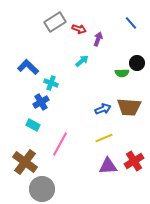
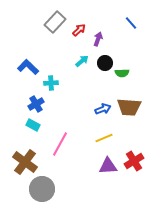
gray rectangle: rotated 15 degrees counterclockwise
red arrow: moved 1 px down; rotated 64 degrees counterclockwise
black circle: moved 32 px left
cyan cross: rotated 24 degrees counterclockwise
blue cross: moved 5 px left, 2 px down
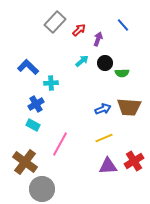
blue line: moved 8 px left, 2 px down
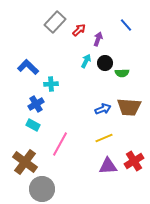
blue line: moved 3 px right
cyan arrow: moved 4 px right; rotated 24 degrees counterclockwise
cyan cross: moved 1 px down
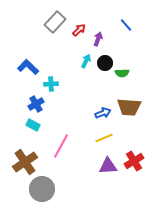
blue arrow: moved 4 px down
pink line: moved 1 px right, 2 px down
brown cross: rotated 20 degrees clockwise
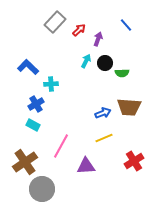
purple triangle: moved 22 px left
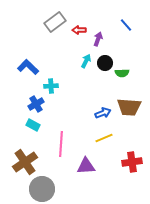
gray rectangle: rotated 10 degrees clockwise
red arrow: rotated 136 degrees counterclockwise
cyan cross: moved 2 px down
pink line: moved 2 px up; rotated 25 degrees counterclockwise
red cross: moved 2 px left, 1 px down; rotated 24 degrees clockwise
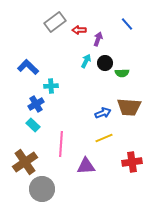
blue line: moved 1 px right, 1 px up
cyan rectangle: rotated 16 degrees clockwise
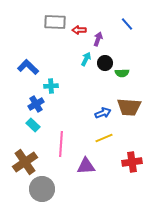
gray rectangle: rotated 40 degrees clockwise
cyan arrow: moved 2 px up
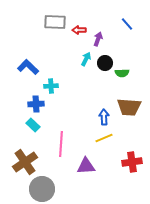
blue cross: rotated 28 degrees clockwise
blue arrow: moved 1 px right, 4 px down; rotated 70 degrees counterclockwise
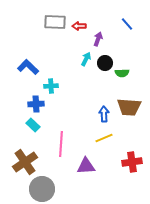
red arrow: moved 4 px up
blue arrow: moved 3 px up
